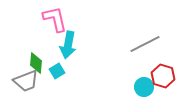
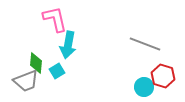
gray line: rotated 48 degrees clockwise
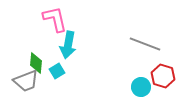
cyan circle: moved 3 px left
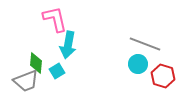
cyan circle: moved 3 px left, 23 px up
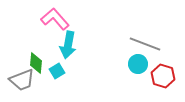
pink L-shape: rotated 28 degrees counterclockwise
gray trapezoid: moved 4 px left, 1 px up
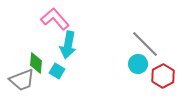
gray line: rotated 24 degrees clockwise
cyan square: rotated 28 degrees counterclockwise
red hexagon: rotated 15 degrees clockwise
